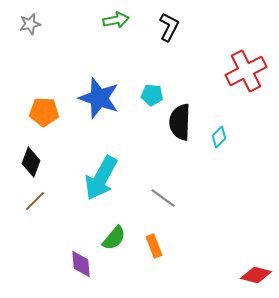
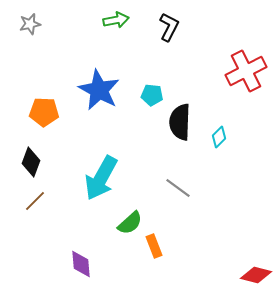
blue star: moved 8 px up; rotated 9 degrees clockwise
gray line: moved 15 px right, 10 px up
green semicircle: moved 16 px right, 15 px up; rotated 8 degrees clockwise
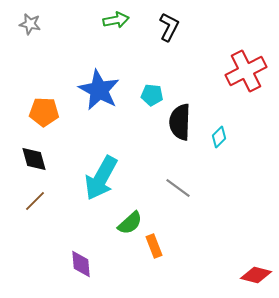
gray star: rotated 25 degrees clockwise
black diamond: moved 3 px right, 3 px up; rotated 36 degrees counterclockwise
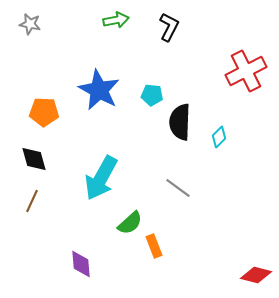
brown line: moved 3 px left; rotated 20 degrees counterclockwise
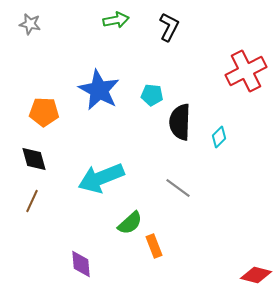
cyan arrow: rotated 39 degrees clockwise
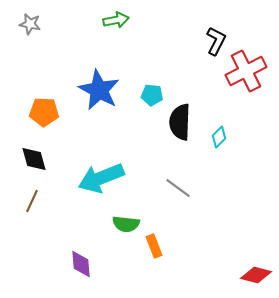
black L-shape: moved 47 px right, 14 px down
green semicircle: moved 4 px left, 1 px down; rotated 48 degrees clockwise
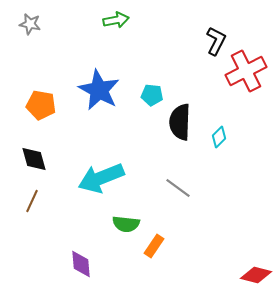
orange pentagon: moved 3 px left, 7 px up; rotated 8 degrees clockwise
orange rectangle: rotated 55 degrees clockwise
